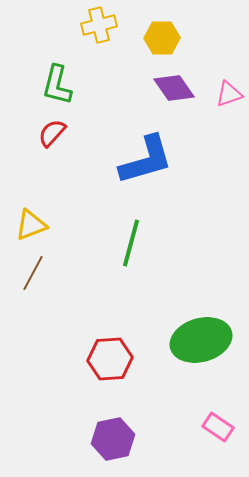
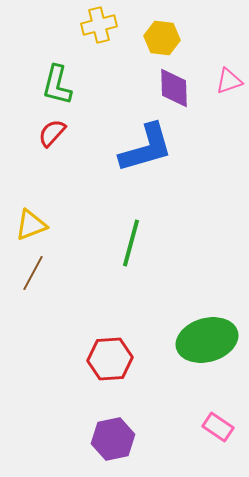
yellow hexagon: rotated 8 degrees clockwise
purple diamond: rotated 33 degrees clockwise
pink triangle: moved 13 px up
blue L-shape: moved 12 px up
green ellipse: moved 6 px right
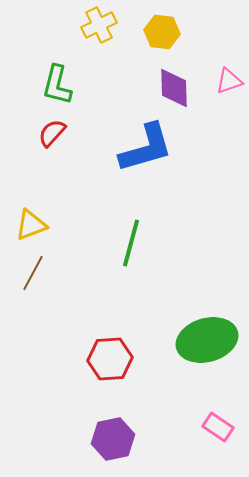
yellow cross: rotated 12 degrees counterclockwise
yellow hexagon: moved 6 px up
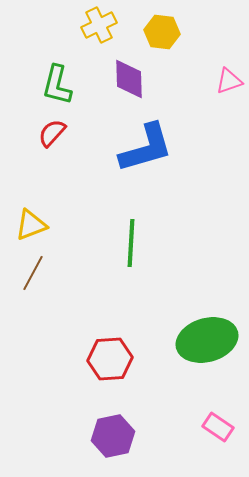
purple diamond: moved 45 px left, 9 px up
green line: rotated 12 degrees counterclockwise
purple hexagon: moved 3 px up
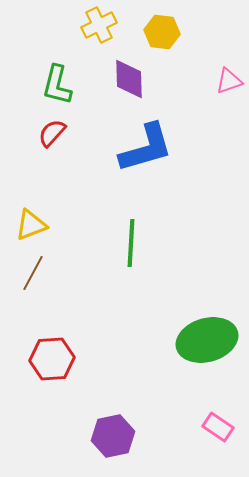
red hexagon: moved 58 px left
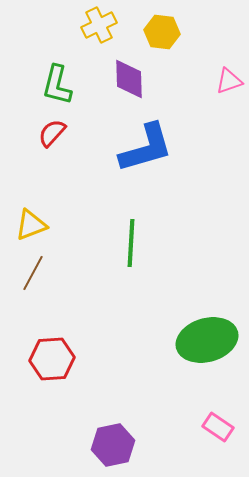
purple hexagon: moved 9 px down
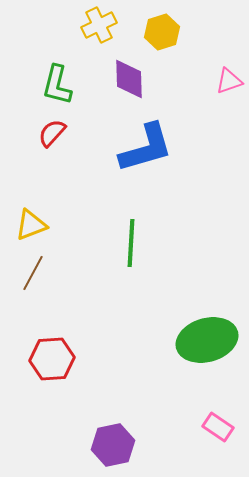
yellow hexagon: rotated 24 degrees counterclockwise
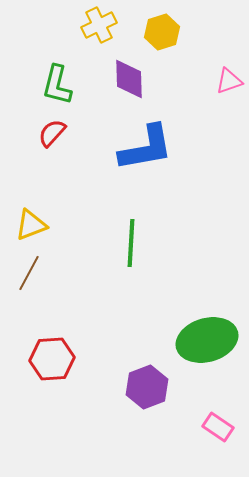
blue L-shape: rotated 6 degrees clockwise
brown line: moved 4 px left
purple hexagon: moved 34 px right, 58 px up; rotated 9 degrees counterclockwise
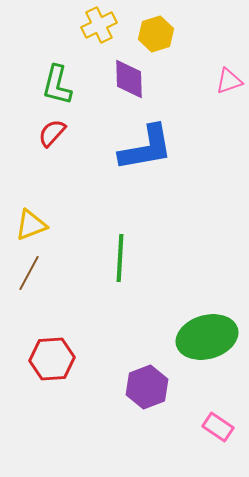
yellow hexagon: moved 6 px left, 2 px down
green line: moved 11 px left, 15 px down
green ellipse: moved 3 px up
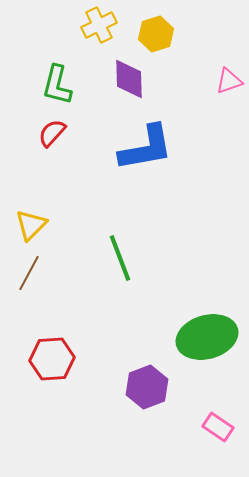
yellow triangle: rotated 24 degrees counterclockwise
green line: rotated 24 degrees counterclockwise
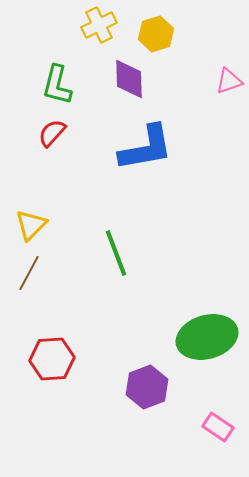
green line: moved 4 px left, 5 px up
